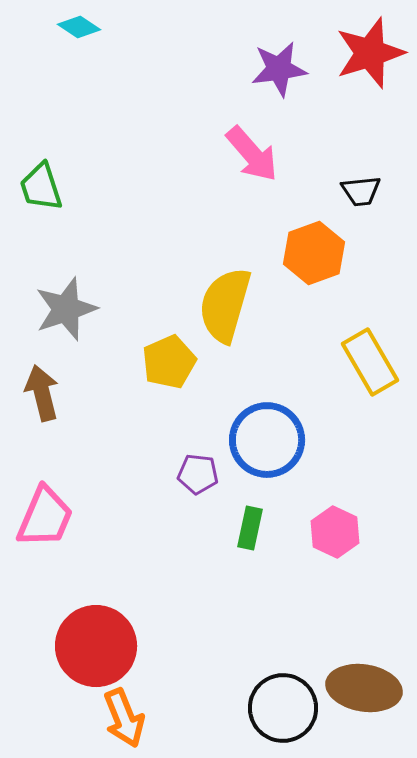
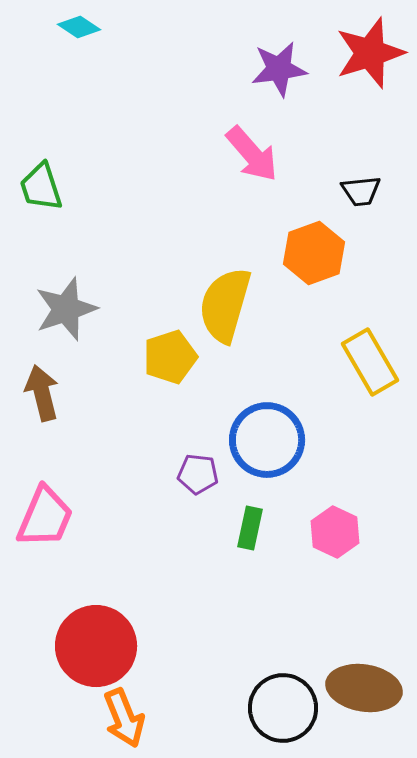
yellow pentagon: moved 1 px right, 5 px up; rotated 6 degrees clockwise
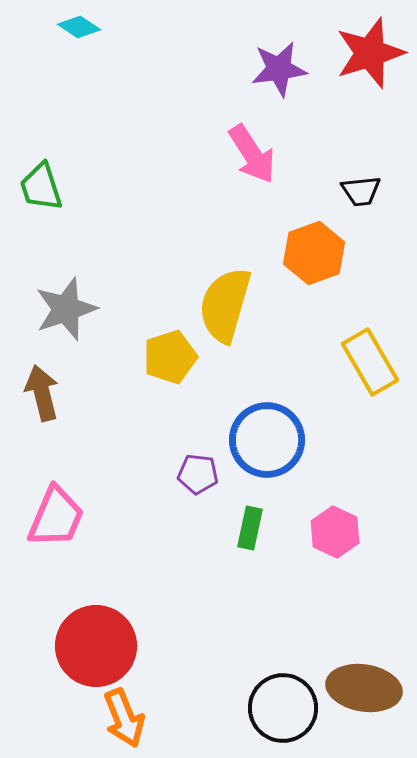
pink arrow: rotated 8 degrees clockwise
pink trapezoid: moved 11 px right
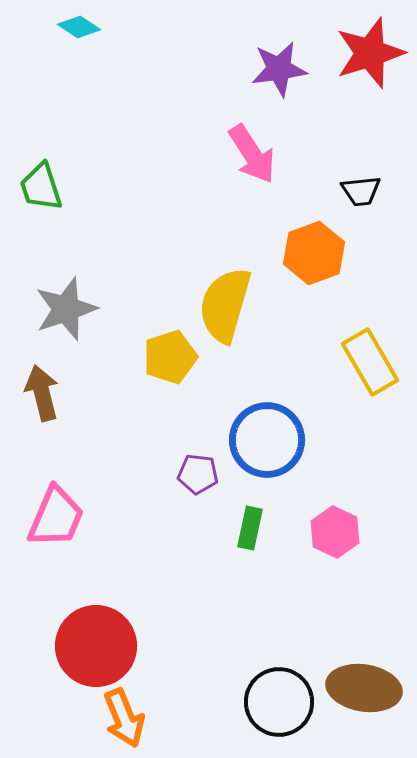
black circle: moved 4 px left, 6 px up
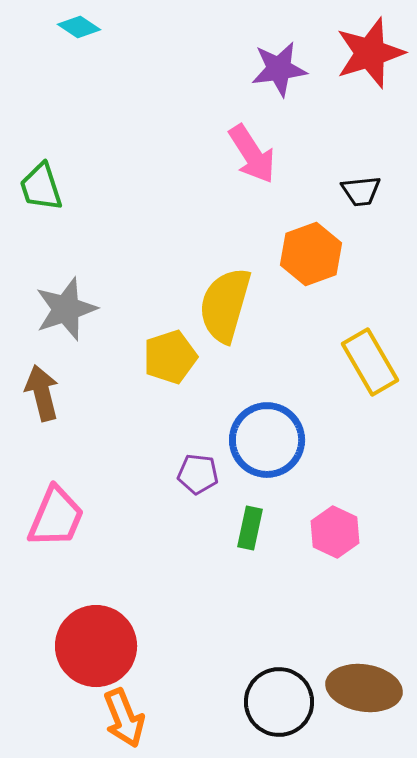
orange hexagon: moved 3 px left, 1 px down
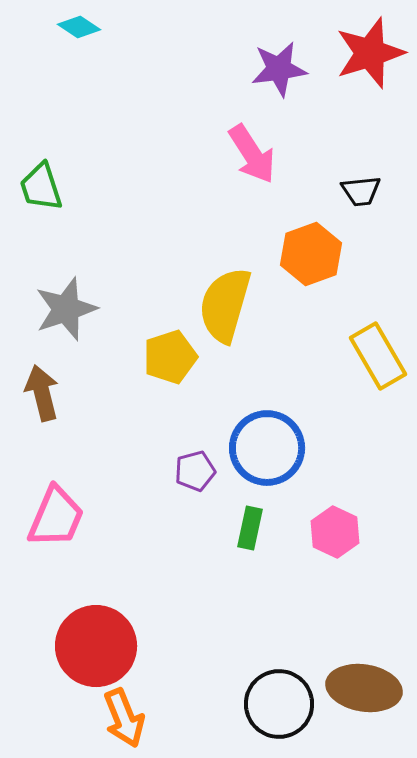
yellow rectangle: moved 8 px right, 6 px up
blue circle: moved 8 px down
purple pentagon: moved 3 px left, 3 px up; rotated 21 degrees counterclockwise
black circle: moved 2 px down
